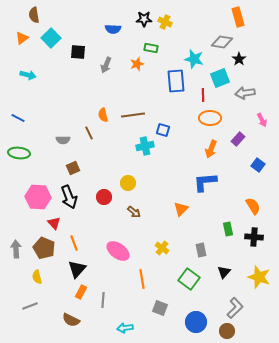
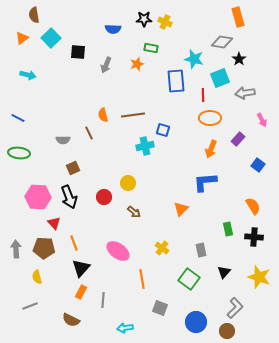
brown pentagon at (44, 248): rotated 20 degrees counterclockwise
black triangle at (77, 269): moved 4 px right, 1 px up
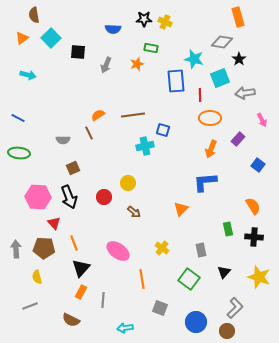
red line at (203, 95): moved 3 px left
orange semicircle at (103, 115): moved 5 px left; rotated 72 degrees clockwise
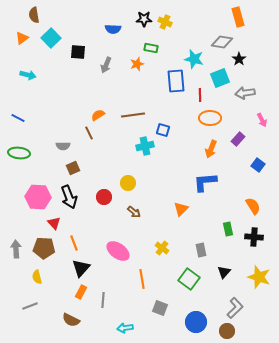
gray semicircle at (63, 140): moved 6 px down
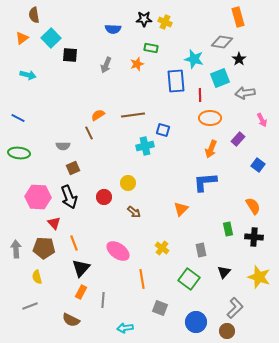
black square at (78, 52): moved 8 px left, 3 px down
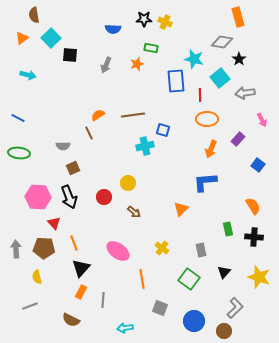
cyan square at (220, 78): rotated 18 degrees counterclockwise
orange ellipse at (210, 118): moved 3 px left, 1 px down
blue circle at (196, 322): moved 2 px left, 1 px up
brown circle at (227, 331): moved 3 px left
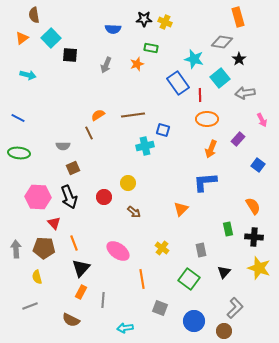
blue rectangle at (176, 81): moved 2 px right, 2 px down; rotated 30 degrees counterclockwise
yellow star at (259, 277): moved 9 px up
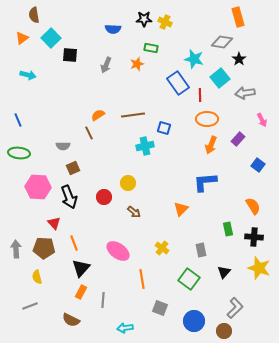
blue line at (18, 118): moved 2 px down; rotated 40 degrees clockwise
blue square at (163, 130): moved 1 px right, 2 px up
orange arrow at (211, 149): moved 4 px up
pink hexagon at (38, 197): moved 10 px up
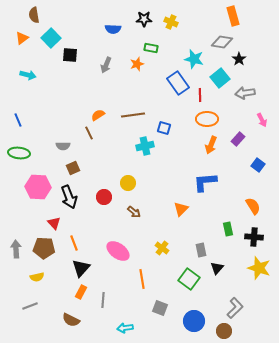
orange rectangle at (238, 17): moved 5 px left, 1 px up
yellow cross at (165, 22): moved 6 px right
black triangle at (224, 272): moved 7 px left, 4 px up
yellow semicircle at (37, 277): rotated 88 degrees counterclockwise
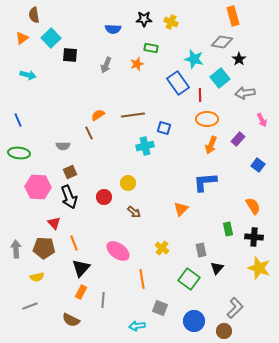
brown square at (73, 168): moved 3 px left, 4 px down
cyan arrow at (125, 328): moved 12 px right, 2 px up
